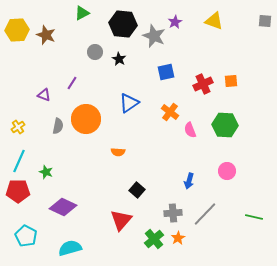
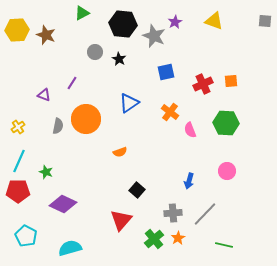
green hexagon: moved 1 px right, 2 px up
orange semicircle: moved 2 px right; rotated 24 degrees counterclockwise
purple diamond: moved 3 px up
green line: moved 30 px left, 28 px down
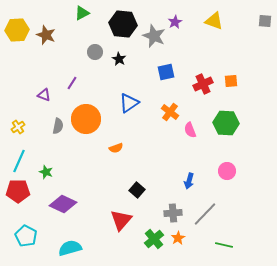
orange semicircle: moved 4 px left, 4 px up
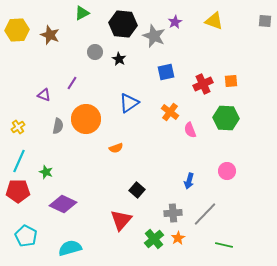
brown star: moved 4 px right
green hexagon: moved 5 px up
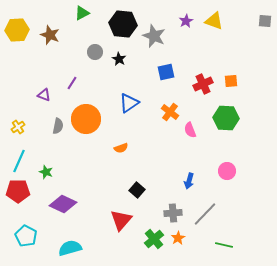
purple star: moved 11 px right, 1 px up
orange semicircle: moved 5 px right
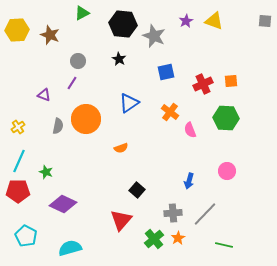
gray circle: moved 17 px left, 9 px down
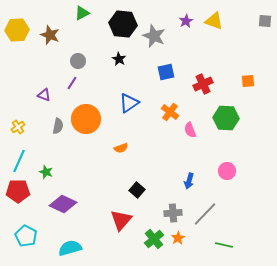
orange square: moved 17 px right
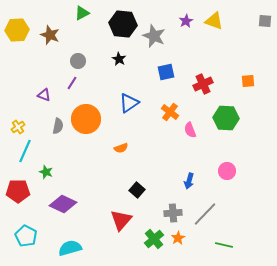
cyan line: moved 6 px right, 10 px up
